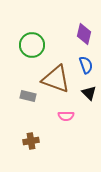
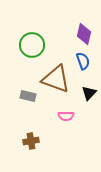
blue semicircle: moved 3 px left, 4 px up
black triangle: rotated 28 degrees clockwise
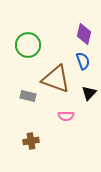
green circle: moved 4 px left
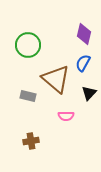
blue semicircle: moved 2 px down; rotated 132 degrees counterclockwise
brown triangle: rotated 20 degrees clockwise
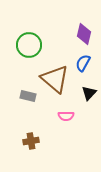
green circle: moved 1 px right
brown triangle: moved 1 px left
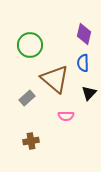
green circle: moved 1 px right
blue semicircle: rotated 30 degrees counterclockwise
gray rectangle: moved 1 px left, 2 px down; rotated 56 degrees counterclockwise
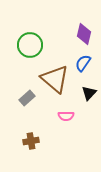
blue semicircle: rotated 36 degrees clockwise
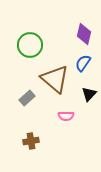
black triangle: moved 1 px down
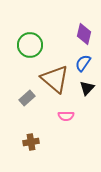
black triangle: moved 2 px left, 6 px up
brown cross: moved 1 px down
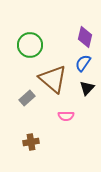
purple diamond: moved 1 px right, 3 px down
brown triangle: moved 2 px left
